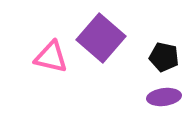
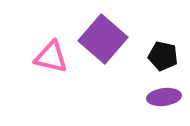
purple square: moved 2 px right, 1 px down
black pentagon: moved 1 px left, 1 px up
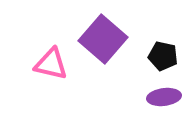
pink triangle: moved 7 px down
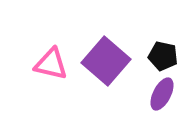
purple square: moved 3 px right, 22 px down
purple ellipse: moved 2 px left, 3 px up; rotated 56 degrees counterclockwise
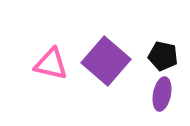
purple ellipse: rotated 16 degrees counterclockwise
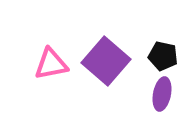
pink triangle: rotated 24 degrees counterclockwise
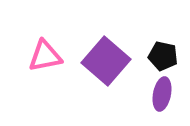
pink triangle: moved 6 px left, 8 px up
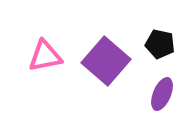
black pentagon: moved 3 px left, 12 px up
purple ellipse: rotated 12 degrees clockwise
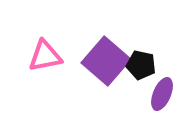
black pentagon: moved 19 px left, 21 px down
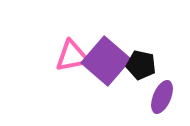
pink triangle: moved 27 px right
purple ellipse: moved 3 px down
